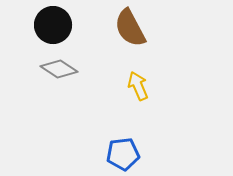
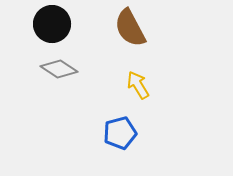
black circle: moved 1 px left, 1 px up
yellow arrow: moved 1 px up; rotated 8 degrees counterclockwise
blue pentagon: moved 3 px left, 21 px up; rotated 8 degrees counterclockwise
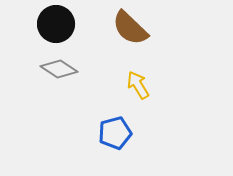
black circle: moved 4 px right
brown semicircle: rotated 18 degrees counterclockwise
blue pentagon: moved 5 px left
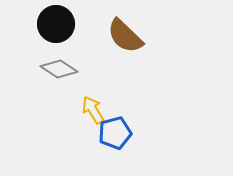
brown semicircle: moved 5 px left, 8 px down
yellow arrow: moved 45 px left, 25 px down
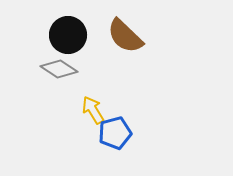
black circle: moved 12 px right, 11 px down
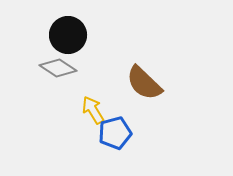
brown semicircle: moved 19 px right, 47 px down
gray diamond: moved 1 px left, 1 px up
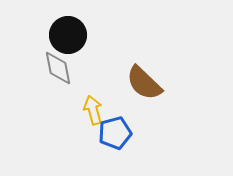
gray diamond: rotated 45 degrees clockwise
yellow arrow: rotated 16 degrees clockwise
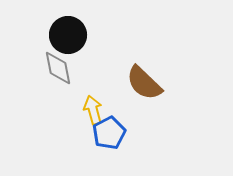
blue pentagon: moved 6 px left; rotated 12 degrees counterclockwise
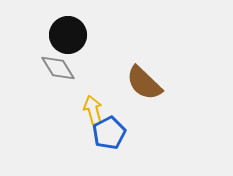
gray diamond: rotated 21 degrees counterclockwise
